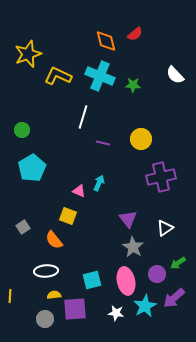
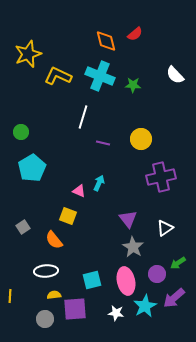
green circle: moved 1 px left, 2 px down
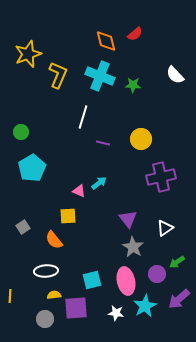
yellow L-shape: moved 1 px up; rotated 88 degrees clockwise
cyan arrow: rotated 28 degrees clockwise
yellow square: rotated 24 degrees counterclockwise
green arrow: moved 1 px left, 1 px up
purple arrow: moved 5 px right, 1 px down
purple square: moved 1 px right, 1 px up
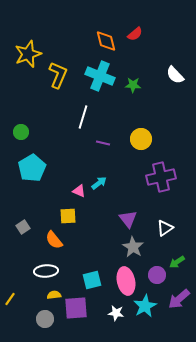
purple circle: moved 1 px down
yellow line: moved 3 px down; rotated 32 degrees clockwise
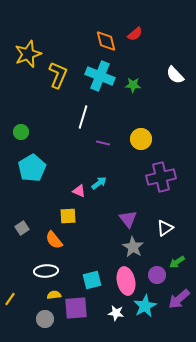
gray square: moved 1 px left, 1 px down
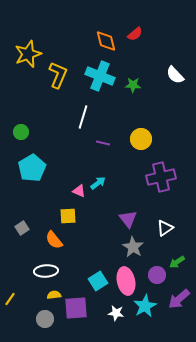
cyan arrow: moved 1 px left
cyan square: moved 6 px right, 1 px down; rotated 18 degrees counterclockwise
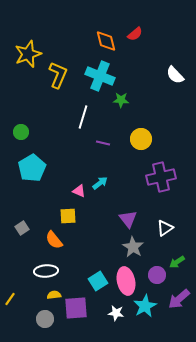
green star: moved 12 px left, 15 px down
cyan arrow: moved 2 px right
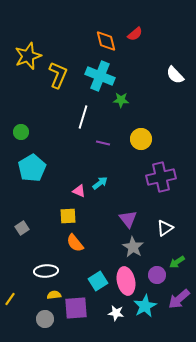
yellow star: moved 2 px down
orange semicircle: moved 21 px right, 3 px down
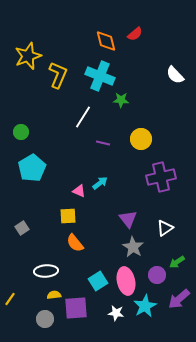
white line: rotated 15 degrees clockwise
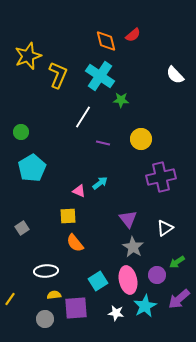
red semicircle: moved 2 px left, 1 px down
cyan cross: rotated 12 degrees clockwise
pink ellipse: moved 2 px right, 1 px up
